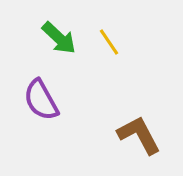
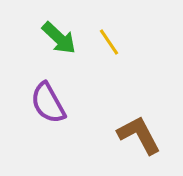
purple semicircle: moved 7 px right, 3 px down
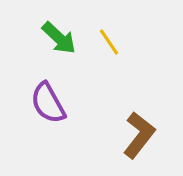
brown L-shape: rotated 66 degrees clockwise
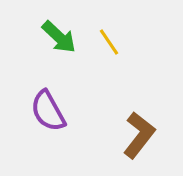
green arrow: moved 1 px up
purple semicircle: moved 8 px down
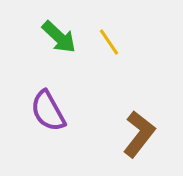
brown L-shape: moved 1 px up
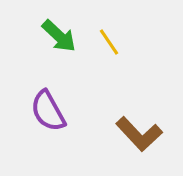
green arrow: moved 1 px up
brown L-shape: rotated 99 degrees clockwise
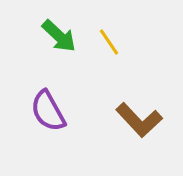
brown L-shape: moved 14 px up
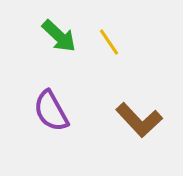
purple semicircle: moved 3 px right
